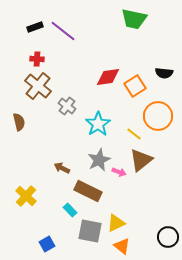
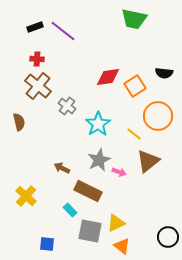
brown triangle: moved 7 px right, 1 px down
blue square: rotated 35 degrees clockwise
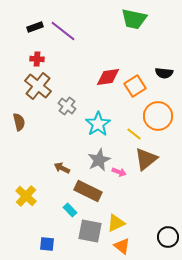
brown triangle: moved 2 px left, 2 px up
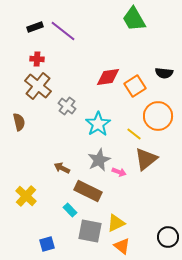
green trapezoid: rotated 48 degrees clockwise
blue square: rotated 21 degrees counterclockwise
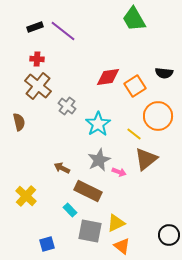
black circle: moved 1 px right, 2 px up
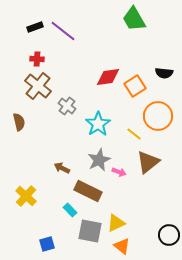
brown triangle: moved 2 px right, 3 px down
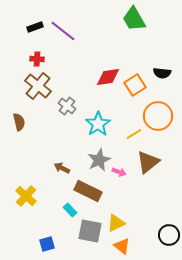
black semicircle: moved 2 px left
orange square: moved 1 px up
yellow line: rotated 70 degrees counterclockwise
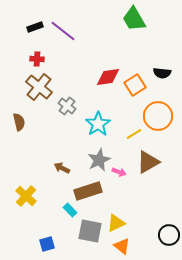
brown cross: moved 1 px right, 1 px down
brown triangle: rotated 10 degrees clockwise
brown rectangle: rotated 44 degrees counterclockwise
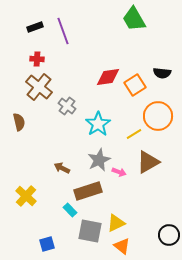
purple line: rotated 32 degrees clockwise
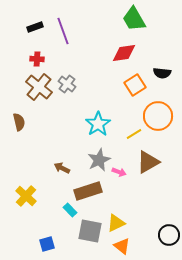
red diamond: moved 16 px right, 24 px up
gray cross: moved 22 px up
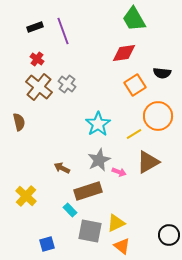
red cross: rotated 32 degrees clockwise
